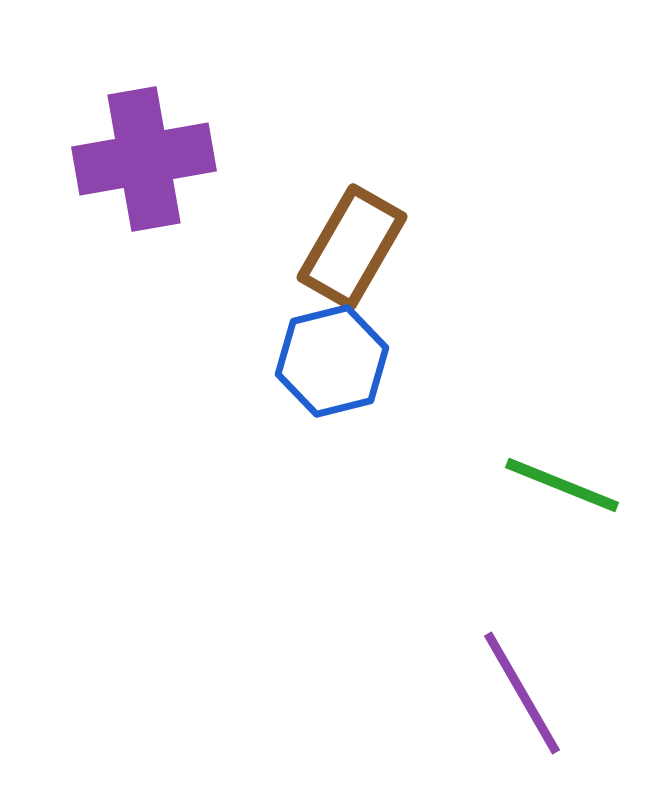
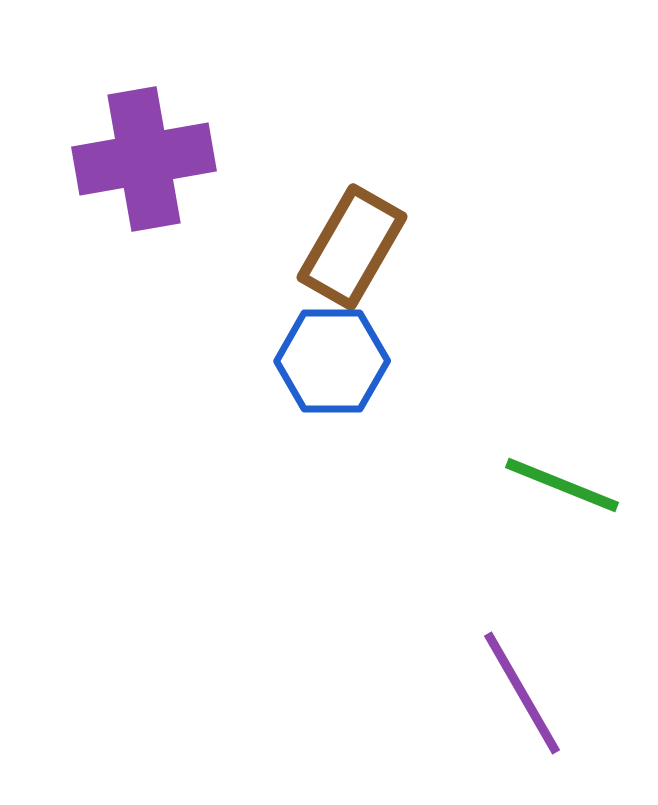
blue hexagon: rotated 14 degrees clockwise
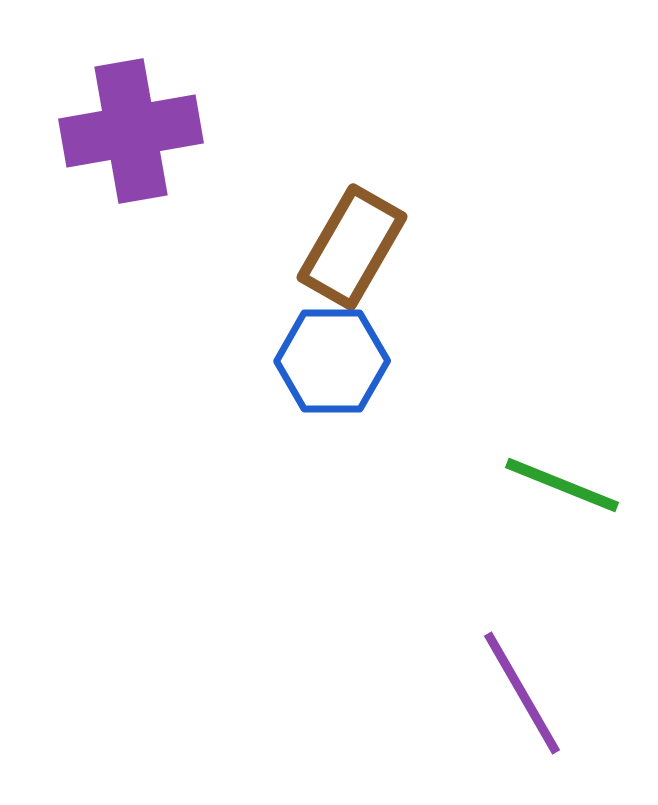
purple cross: moved 13 px left, 28 px up
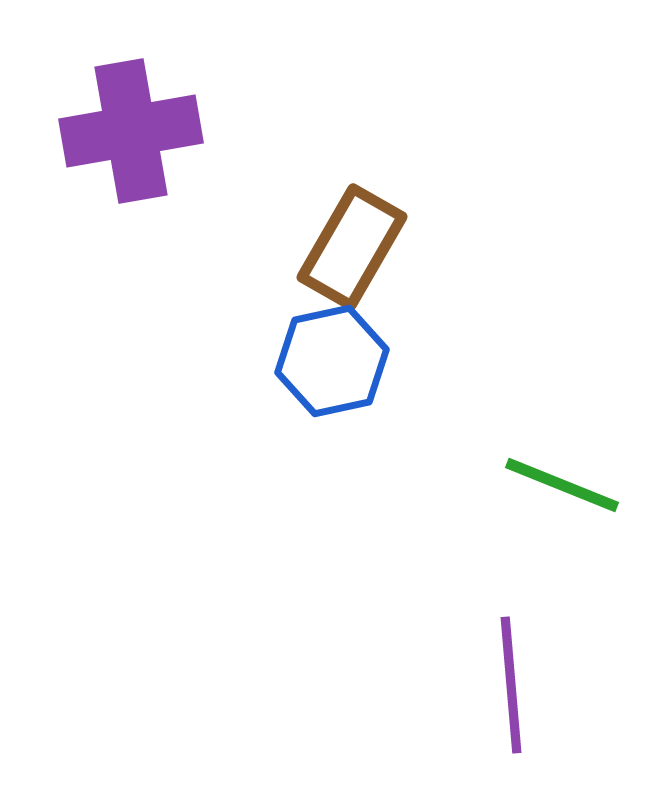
blue hexagon: rotated 12 degrees counterclockwise
purple line: moved 11 px left, 8 px up; rotated 25 degrees clockwise
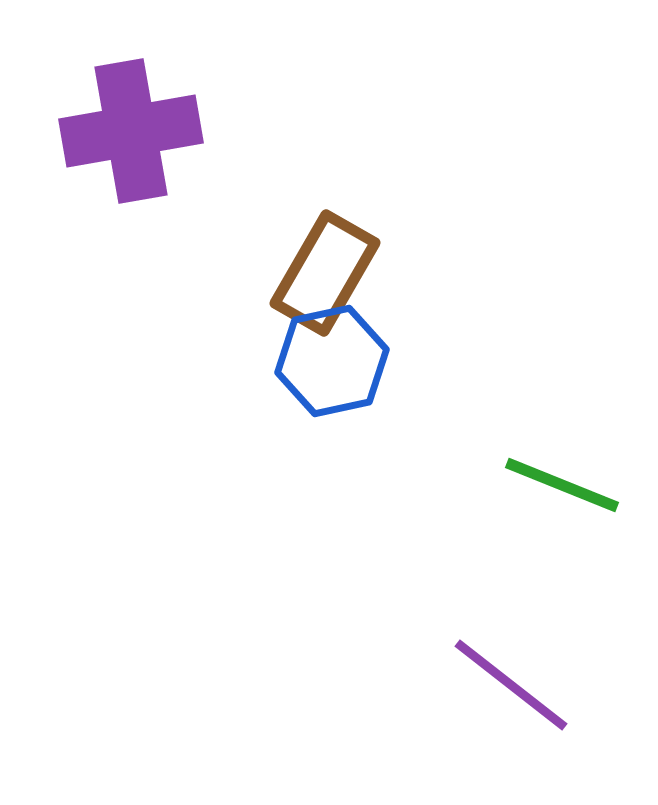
brown rectangle: moved 27 px left, 26 px down
purple line: rotated 47 degrees counterclockwise
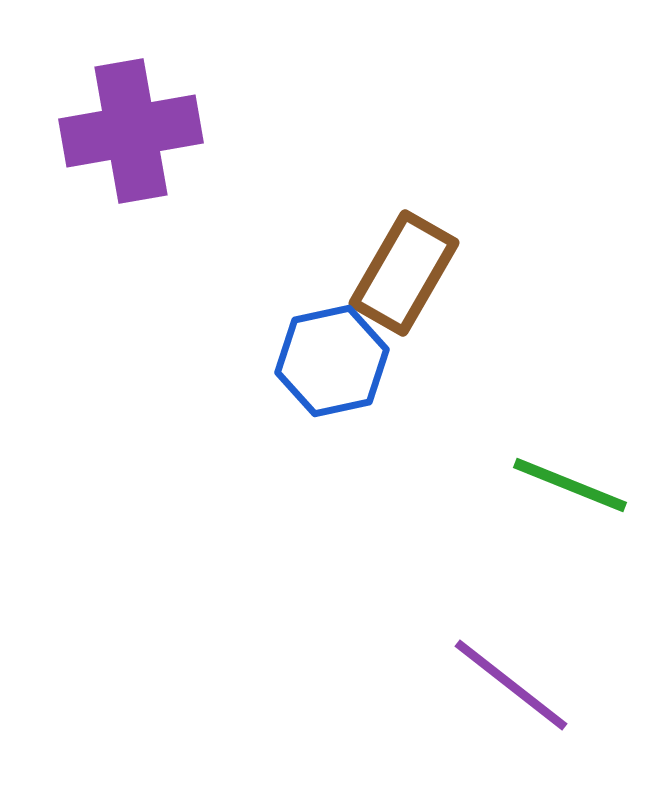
brown rectangle: moved 79 px right
green line: moved 8 px right
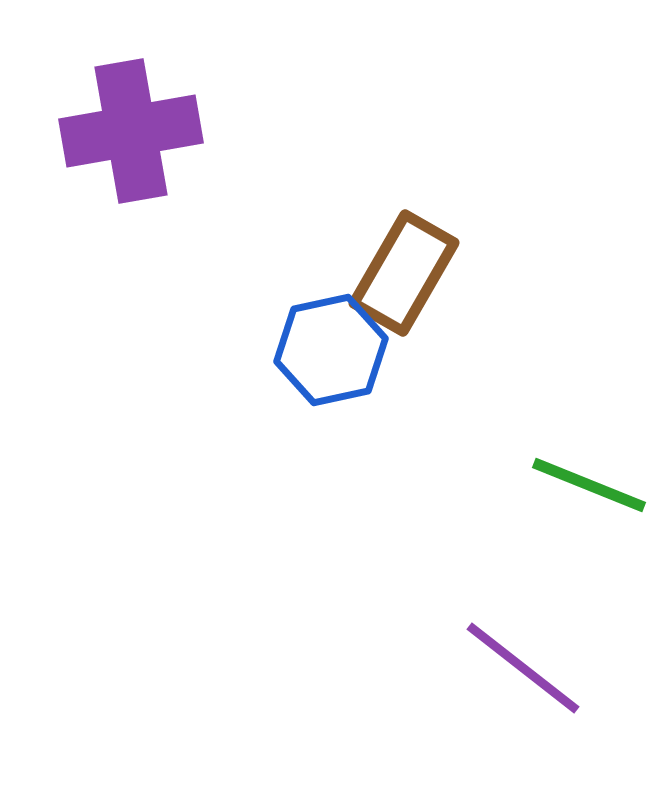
blue hexagon: moved 1 px left, 11 px up
green line: moved 19 px right
purple line: moved 12 px right, 17 px up
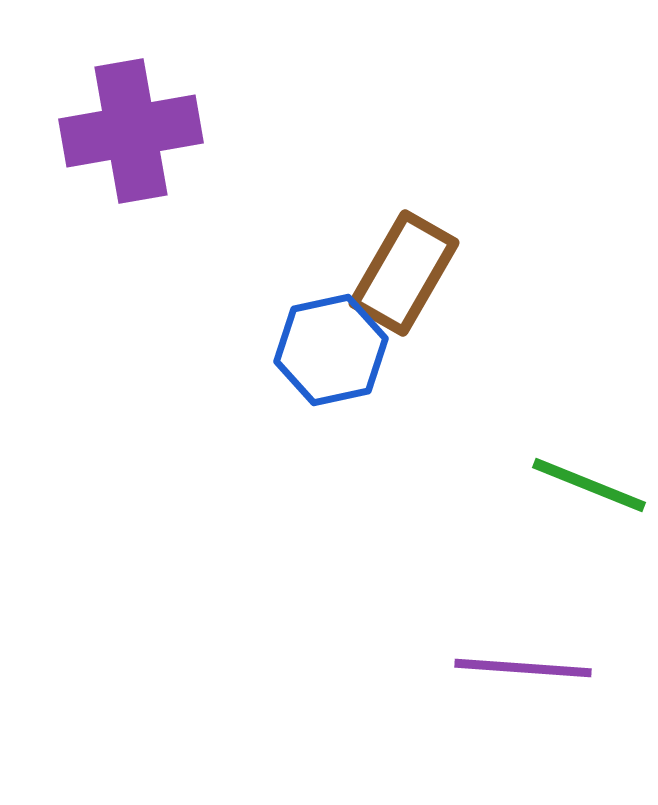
purple line: rotated 34 degrees counterclockwise
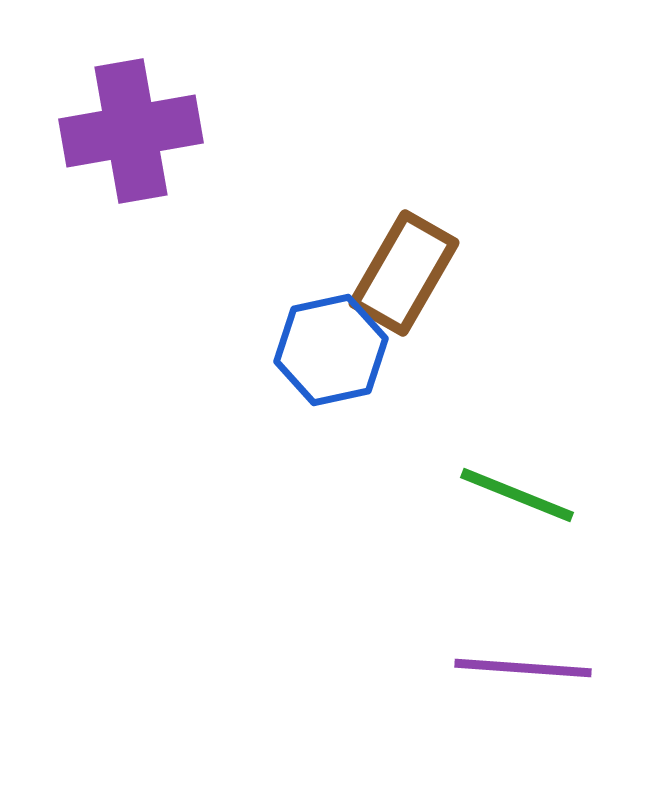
green line: moved 72 px left, 10 px down
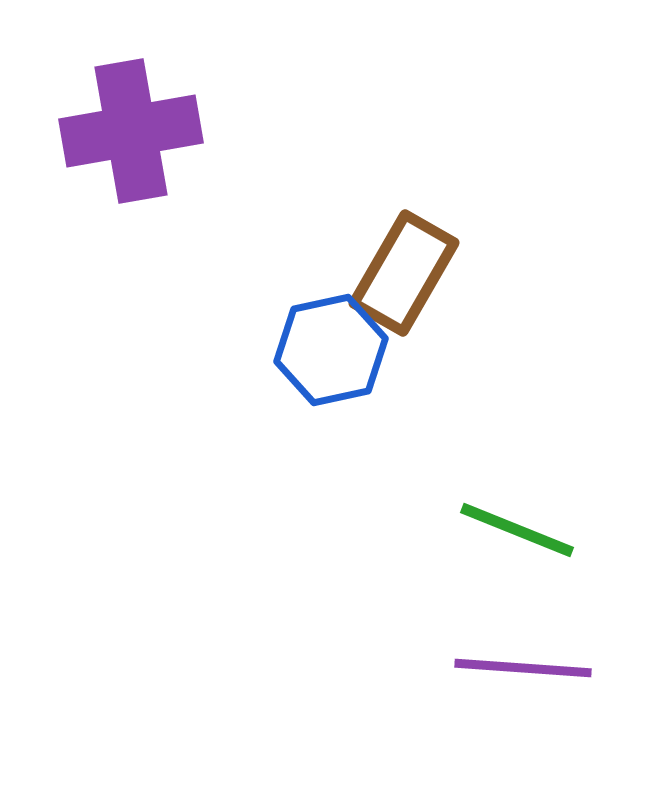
green line: moved 35 px down
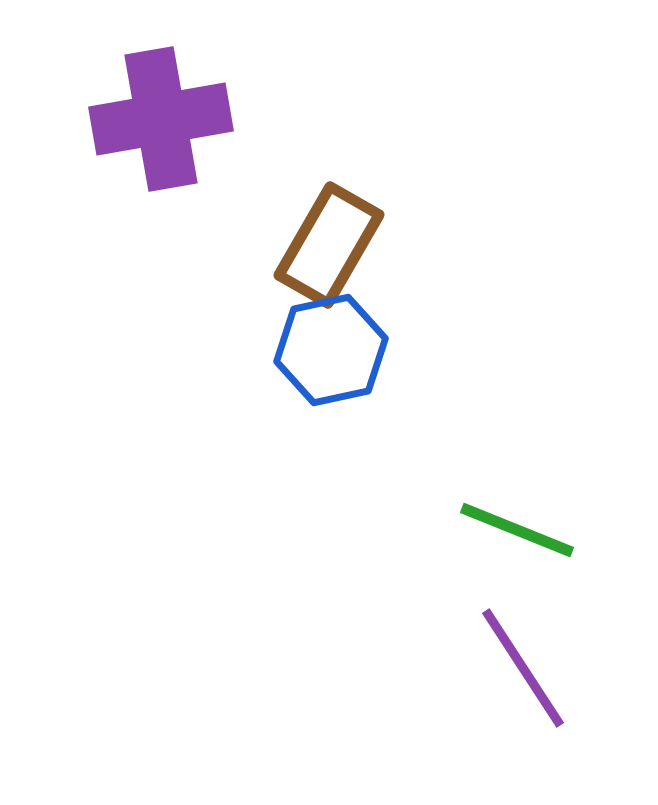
purple cross: moved 30 px right, 12 px up
brown rectangle: moved 75 px left, 28 px up
purple line: rotated 53 degrees clockwise
